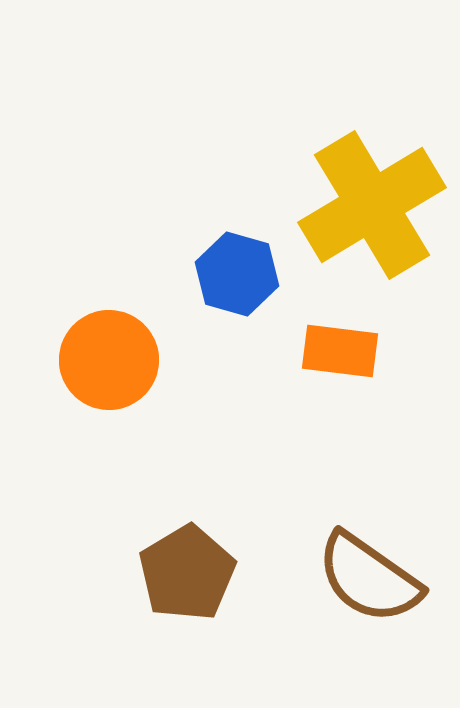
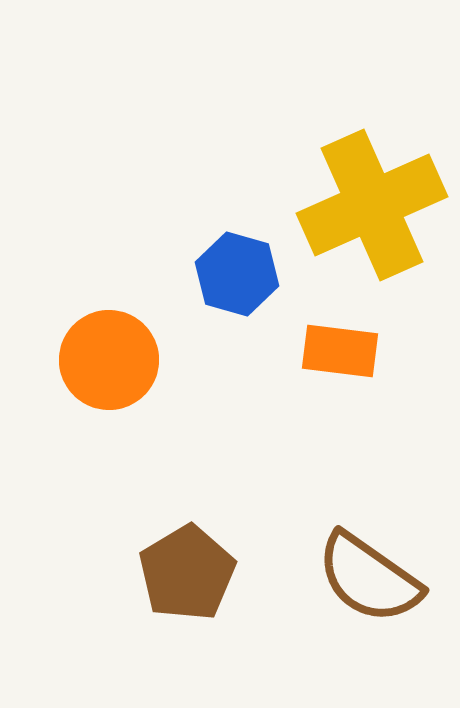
yellow cross: rotated 7 degrees clockwise
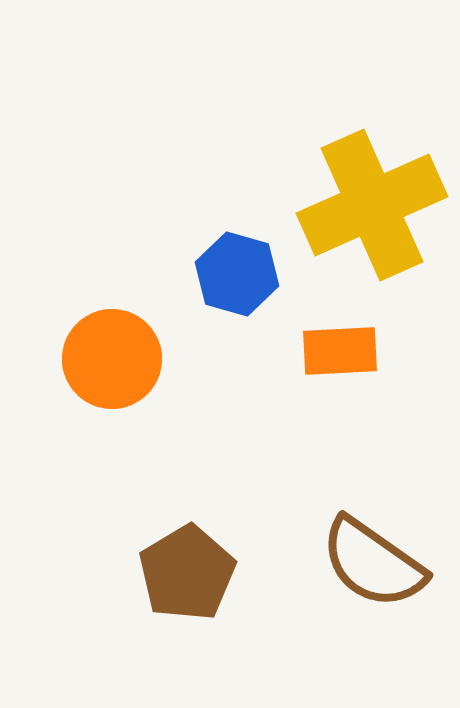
orange rectangle: rotated 10 degrees counterclockwise
orange circle: moved 3 px right, 1 px up
brown semicircle: moved 4 px right, 15 px up
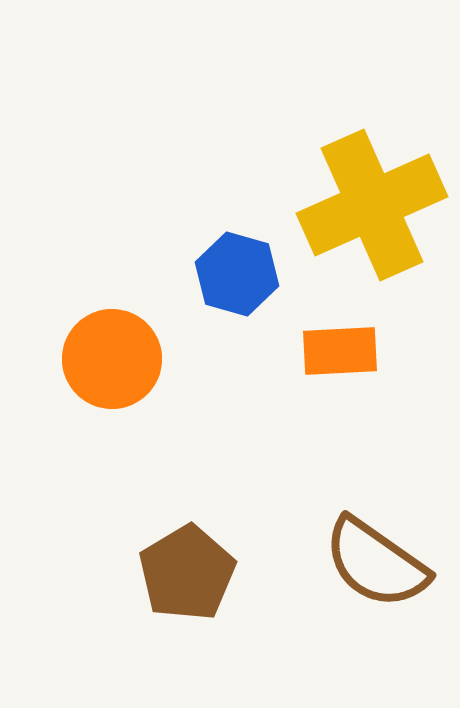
brown semicircle: moved 3 px right
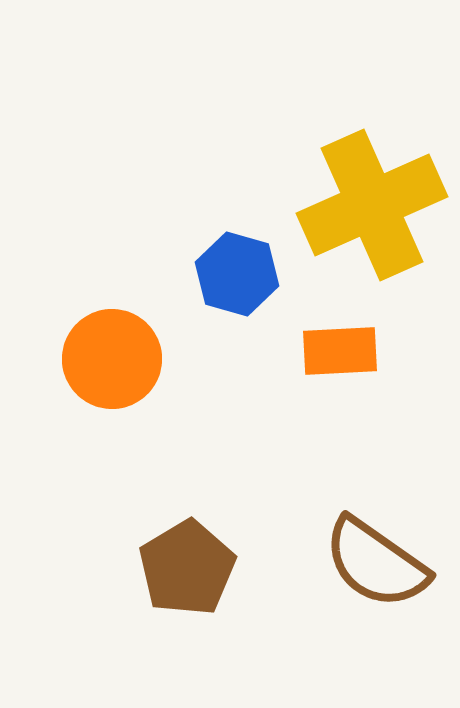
brown pentagon: moved 5 px up
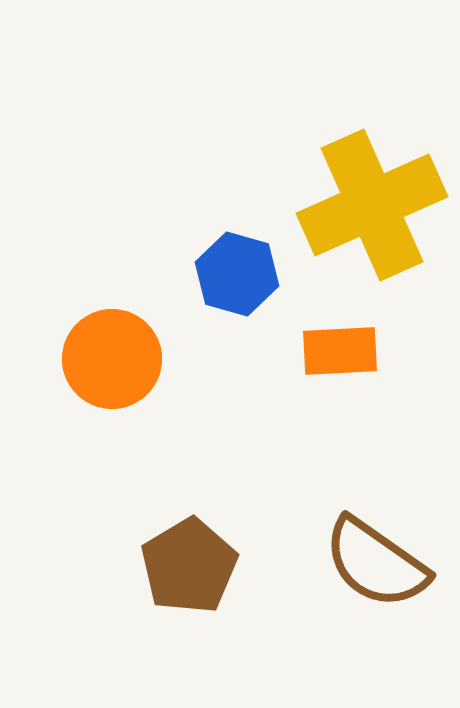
brown pentagon: moved 2 px right, 2 px up
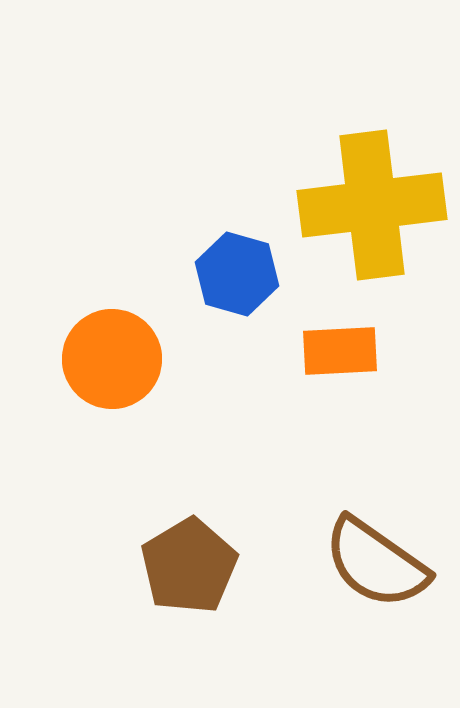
yellow cross: rotated 17 degrees clockwise
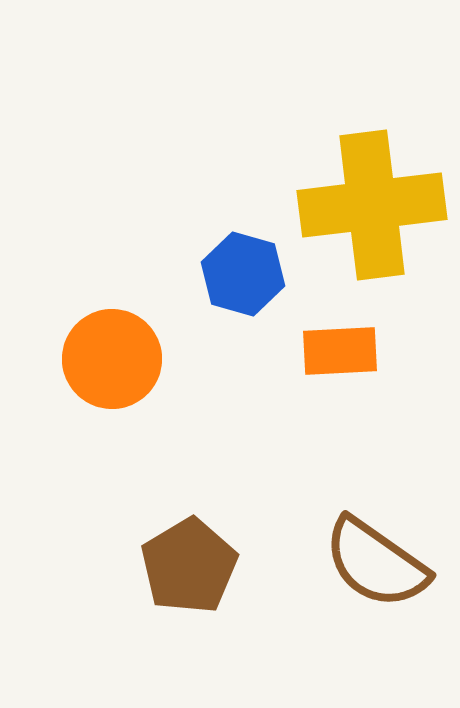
blue hexagon: moved 6 px right
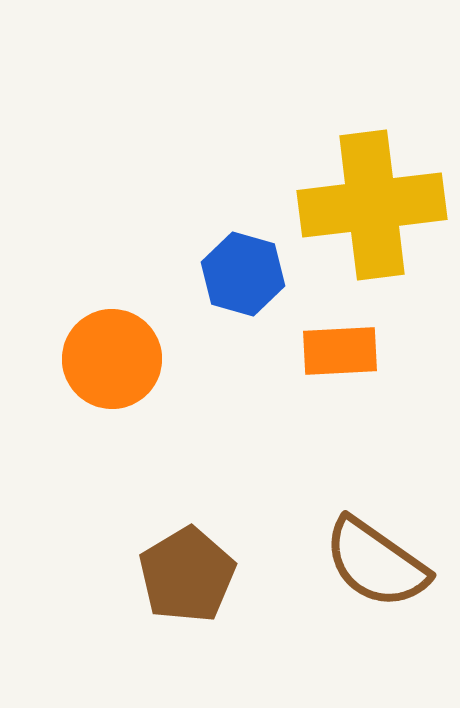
brown pentagon: moved 2 px left, 9 px down
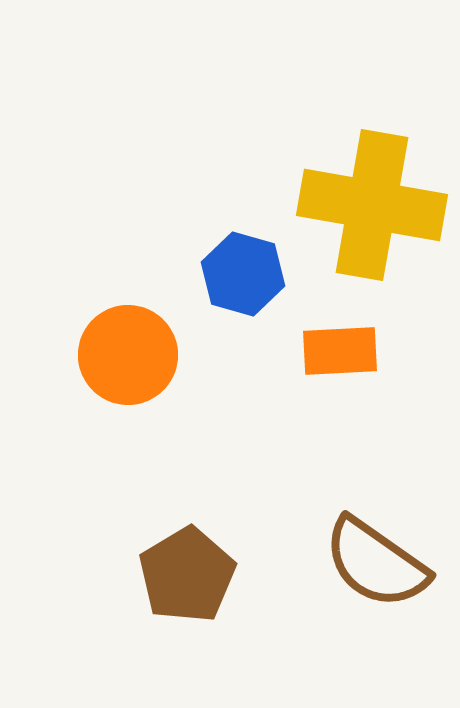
yellow cross: rotated 17 degrees clockwise
orange circle: moved 16 px right, 4 px up
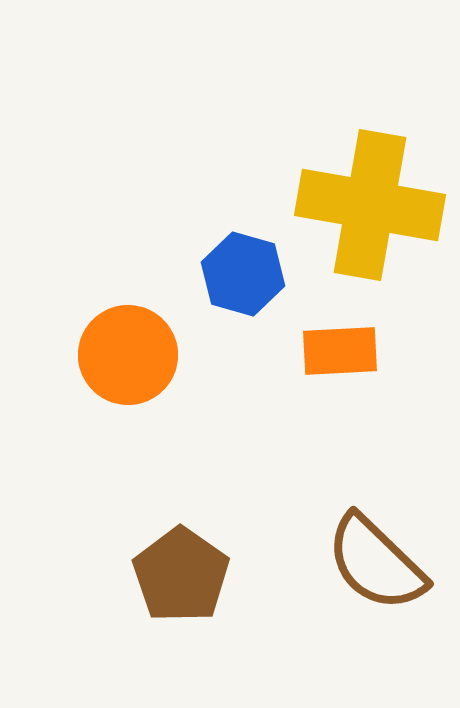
yellow cross: moved 2 px left
brown semicircle: rotated 9 degrees clockwise
brown pentagon: moved 6 px left; rotated 6 degrees counterclockwise
